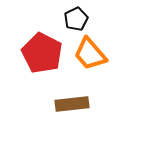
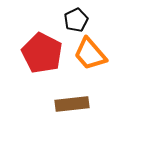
black pentagon: moved 1 px down
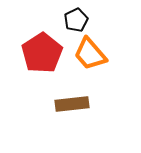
red pentagon: rotated 12 degrees clockwise
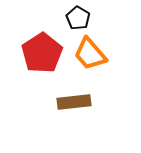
black pentagon: moved 2 px right, 2 px up; rotated 15 degrees counterclockwise
brown rectangle: moved 2 px right, 2 px up
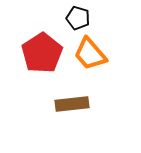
black pentagon: rotated 15 degrees counterclockwise
brown rectangle: moved 2 px left, 2 px down
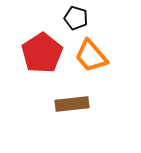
black pentagon: moved 2 px left
orange trapezoid: moved 1 px right, 2 px down
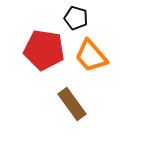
red pentagon: moved 2 px right, 3 px up; rotated 30 degrees counterclockwise
brown rectangle: rotated 60 degrees clockwise
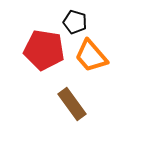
black pentagon: moved 1 px left, 4 px down
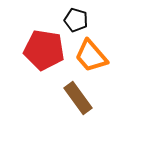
black pentagon: moved 1 px right, 2 px up
brown rectangle: moved 6 px right, 6 px up
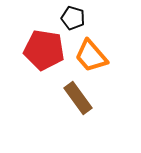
black pentagon: moved 3 px left, 2 px up
